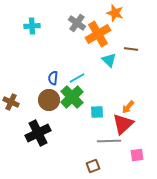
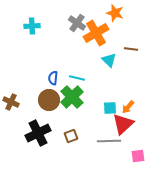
orange cross: moved 2 px left, 1 px up
cyan line: rotated 42 degrees clockwise
cyan square: moved 13 px right, 4 px up
pink square: moved 1 px right, 1 px down
brown square: moved 22 px left, 30 px up
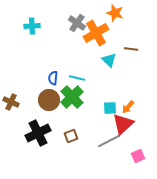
gray line: rotated 25 degrees counterclockwise
pink square: rotated 16 degrees counterclockwise
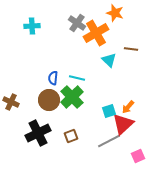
cyan square: moved 1 px left, 3 px down; rotated 16 degrees counterclockwise
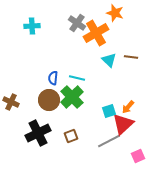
brown line: moved 8 px down
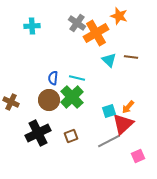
orange star: moved 4 px right, 3 px down
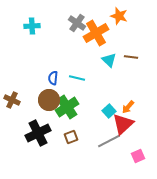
green cross: moved 5 px left, 10 px down; rotated 10 degrees clockwise
brown cross: moved 1 px right, 2 px up
cyan square: rotated 24 degrees counterclockwise
brown square: moved 1 px down
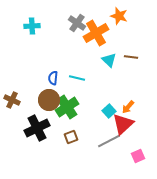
black cross: moved 1 px left, 5 px up
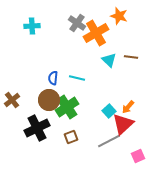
brown cross: rotated 28 degrees clockwise
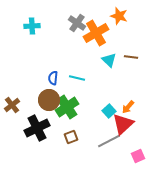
brown cross: moved 5 px down
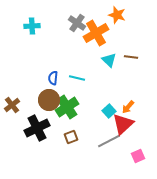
orange star: moved 2 px left, 1 px up
